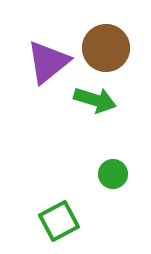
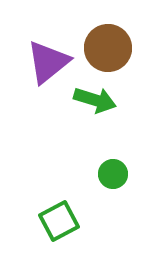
brown circle: moved 2 px right
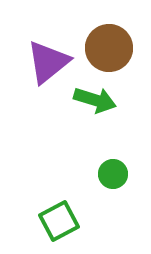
brown circle: moved 1 px right
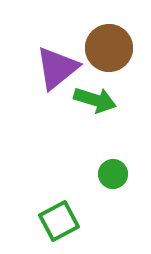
purple triangle: moved 9 px right, 6 px down
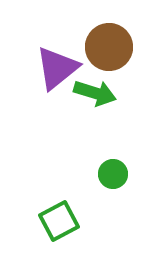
brown circle: moved 1 px up
green arrow: moved 7 px up
